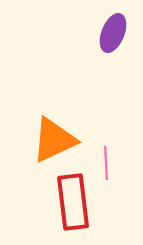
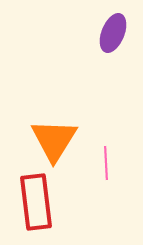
orange triangle: rotated 33 degrees counterclockwise
red rectangle: moved 37 px left
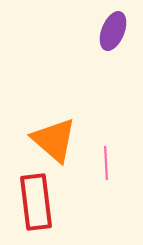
purple ellipse: moved 2 px up
orange triangle: rotated 21 degrees counterclockwise
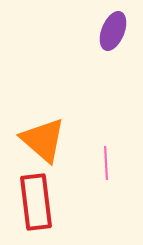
orange triangle: moved 11 px left
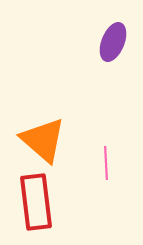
purple ellipse: moved 11 px down
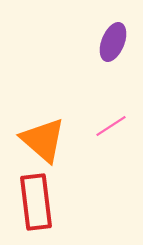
pink line: moved 5 px right, 37 px up; rotated 60 degrees clockwise
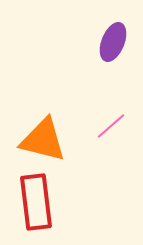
pink line: rotated 8 degrees counterclockwise
orange triangle: rotated 27 degrees counterclockwise
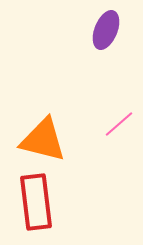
purple ellipse: moved 7 px left, 12 px up
pink line: moved 8 px right, 2 px up
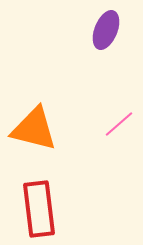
orange triangle: moved 9 px left, 11 px up
red rectangle: moved 3 px right, 7 px down
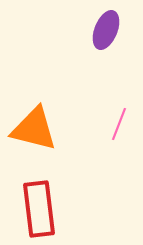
pink line: rotated 28 degrees counterclockwise
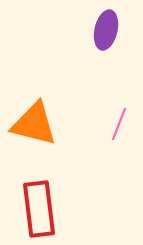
purple ellipse: rotated 9 degrees counterclockwise
orange triangle: moved 5 px up
